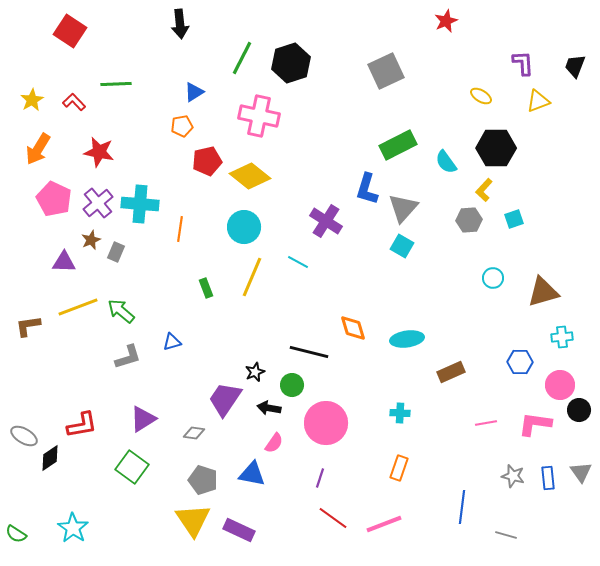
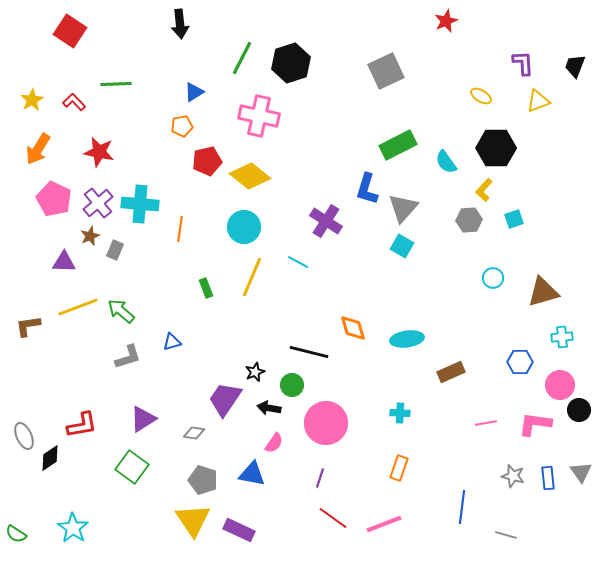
brown star at (91, 240): moved 1 px left, 4 px up
gray rectangle at (116, 252): moved 1 px left, 2 px up
gray ellipse at (24, 436): rotated 36 degrees clockwise
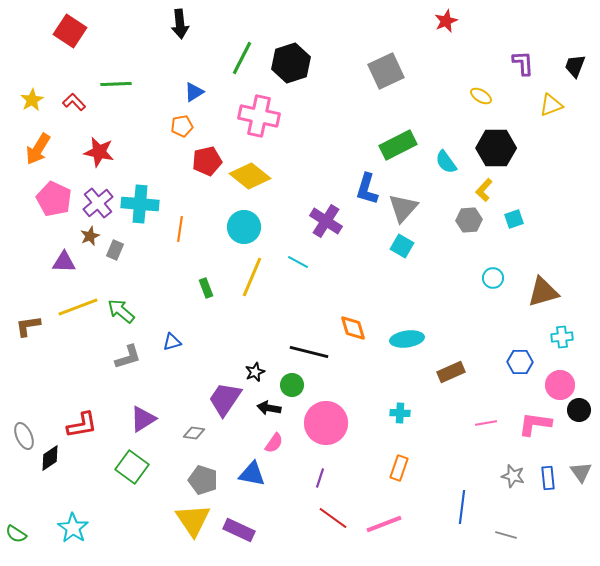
yellow triangle at (538, 101): moved 13 px right, 4 px down
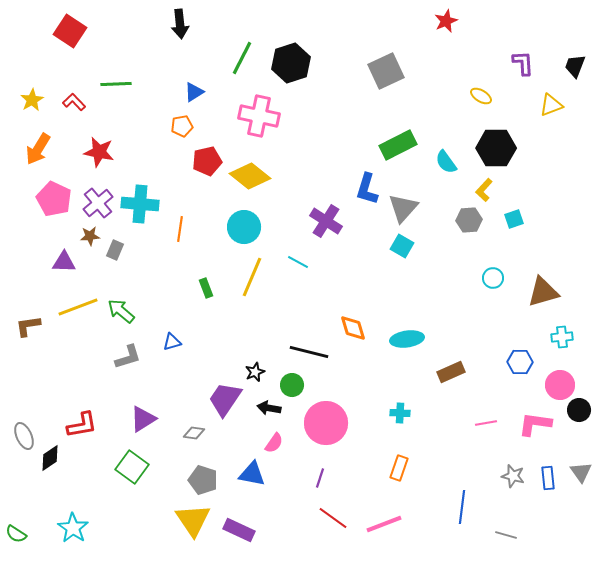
brown star at (90, 236): rotated 18 degrees clockwise
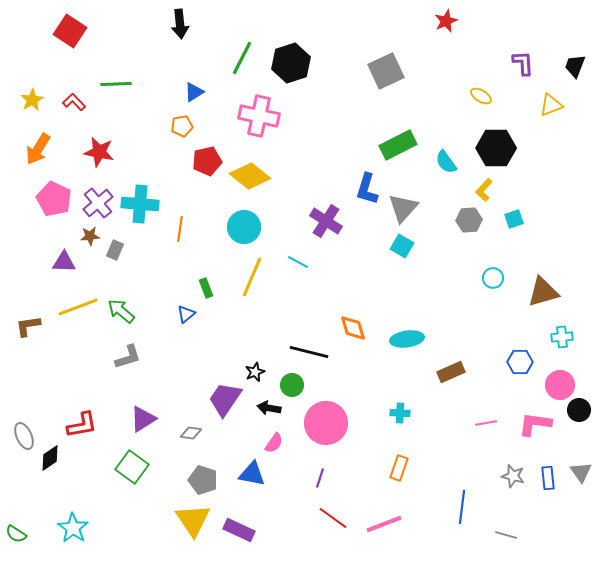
blue triangle at (172, 342): moved 14 px right, 28 px up; rotated 24 degrees counterclockwise
gray diamond at (194, 433): moved 3 px left
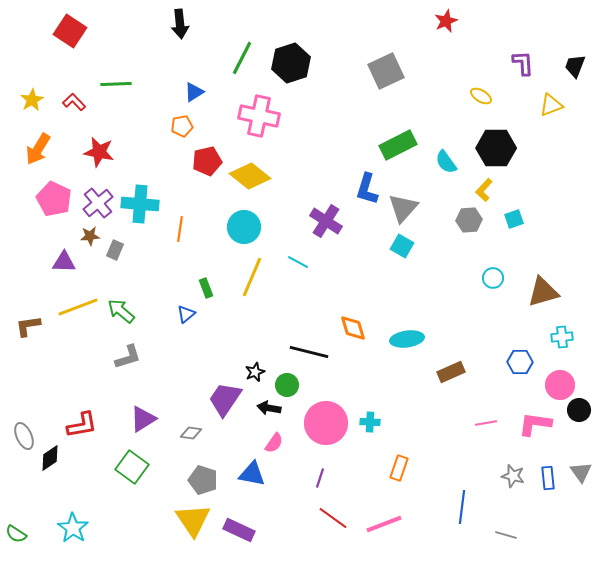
green circle at (292, 385): moved 5 px left
cyan cross at (400, 413): moved 30 px left, 9 px down
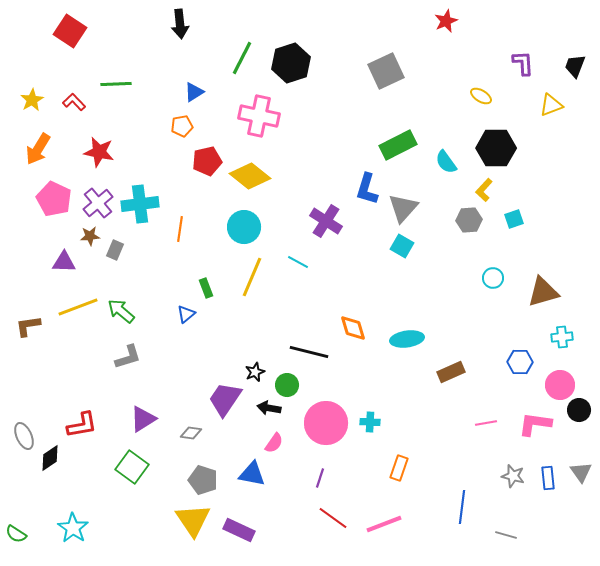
cyan cross at (140, 204): rotated 12 degrees counterclockwise
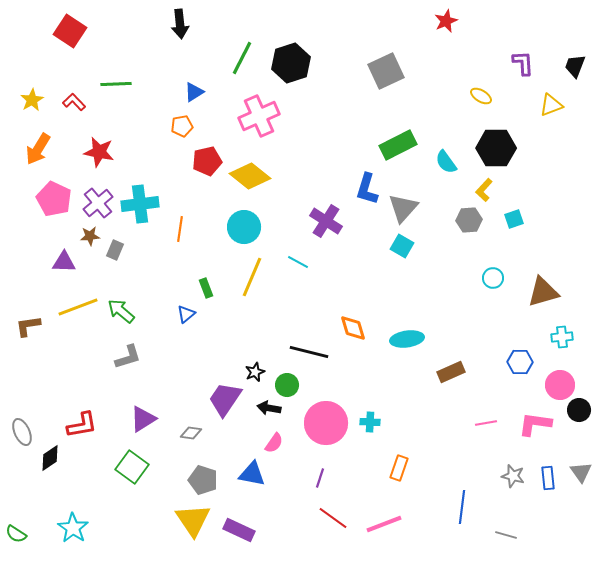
pink cross at (259, 116): rotated 36 degrees counterclockwise
gray ellipse at (24, 436): moved 2 px left, 4 px up
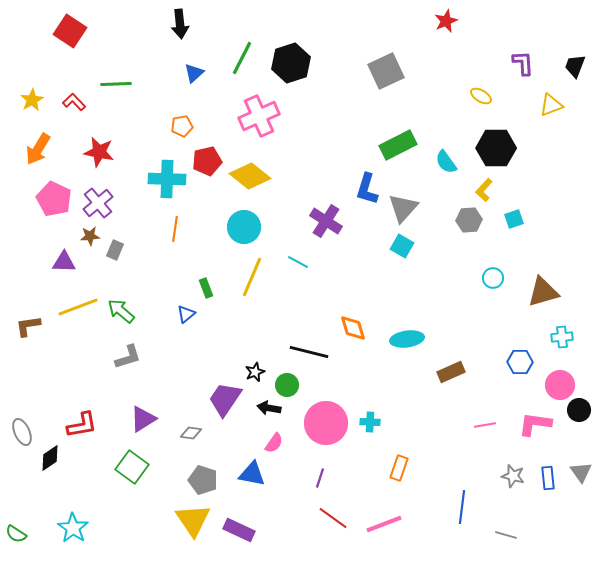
blue triangle at (194, 92): moved 19 px up; rotated 10 degrees counterclockwise
cyan cross at (140, 204): moved 27 px right, 25 px up; rotated 9 degrees clockwise
orange line at (180, 229): moved 5 px left
pink line at (486, 423): moved 1 px left, 2 px down
